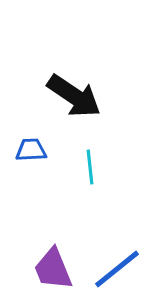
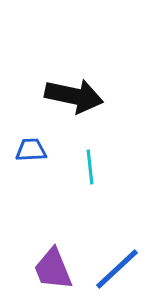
black arrow: rotated 22 degrees counterclockwise
blue line: rotated 4 degrees counterclockwise
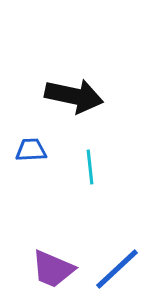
purple trapezoid: rotated 45 degrees counterclockwise
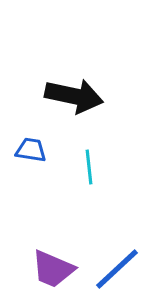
blue trapezoid: rotated 12 degrees clockwise
cyan line: moved 1 px left
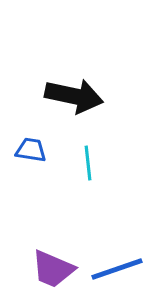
cyan line: moved 1 px left, 4 px up
blue line: rotated 24 degrees clockwise
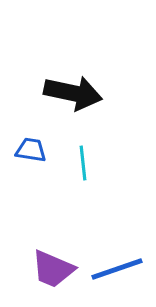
black arrow: moved 1 px left, 3 px up
cyan line: moved 5 px left
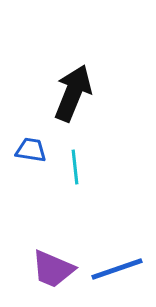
black arrow: rotated 80 degrees counterclockwise
cyan line: moved 8 px left, 4 px down
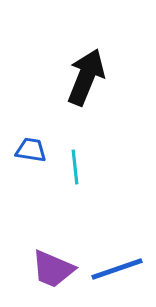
black arrow: moved 13 px right, 16 px up
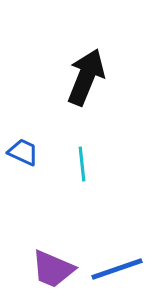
blue trapezoid: moved 8 px left, 2 px down; rotated 16 degrees clockwise
cyan line: moved 7 px right, 3 px up
